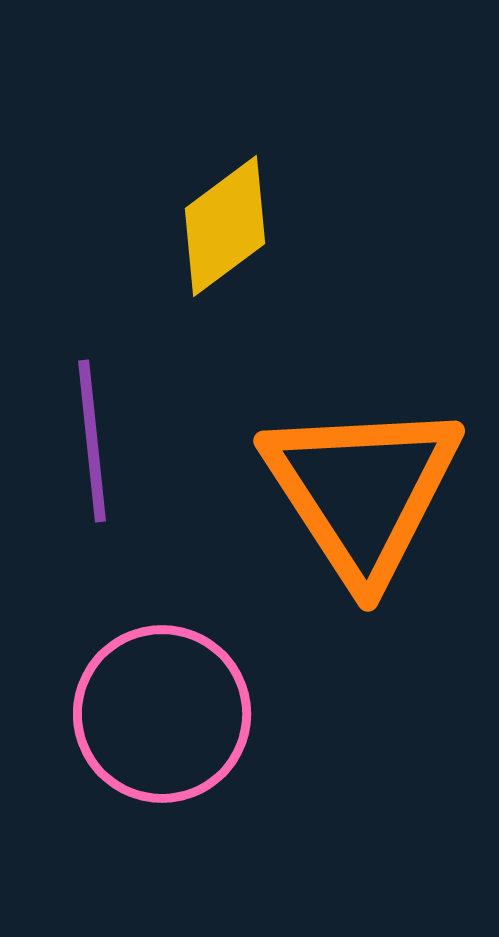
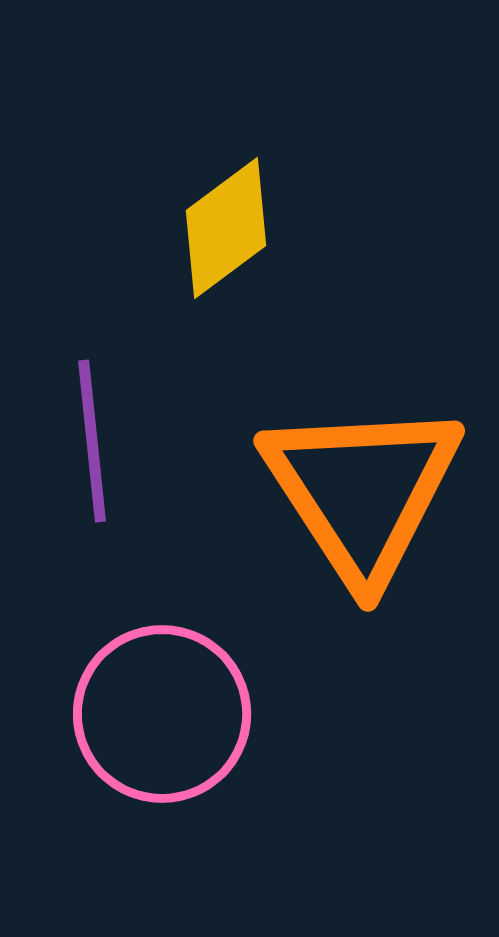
yellow diamond: moved 1 px right, 2 px down
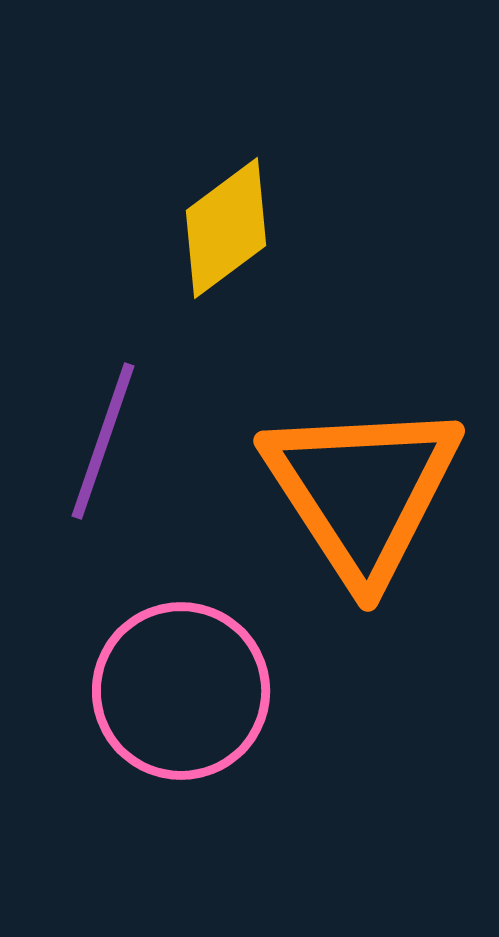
purple line: moved 11 px right; rotated 25 degrees clockwise
pink circle: moved 19 px right, 23 px up
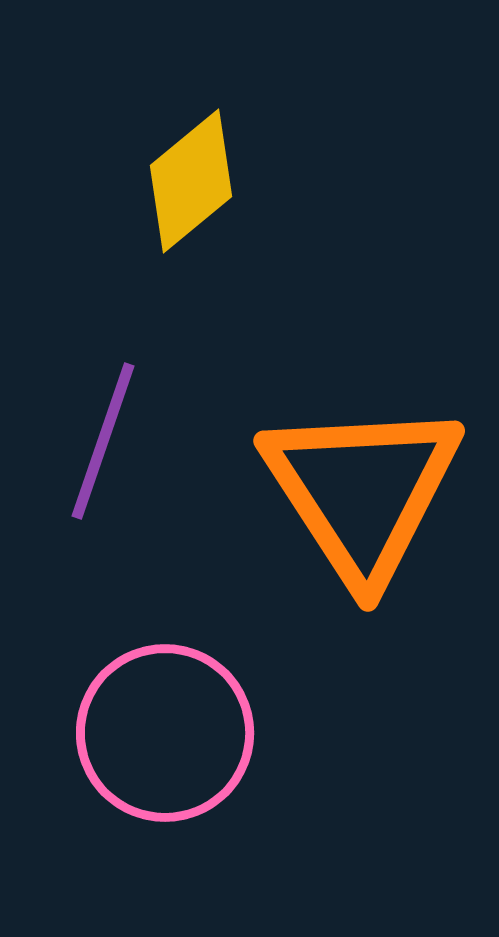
yellow diamond: moved 35 px left, 47 px up; rotated 3 degrees counterclockwise
pink circle: moved 16 px left, 42 px down
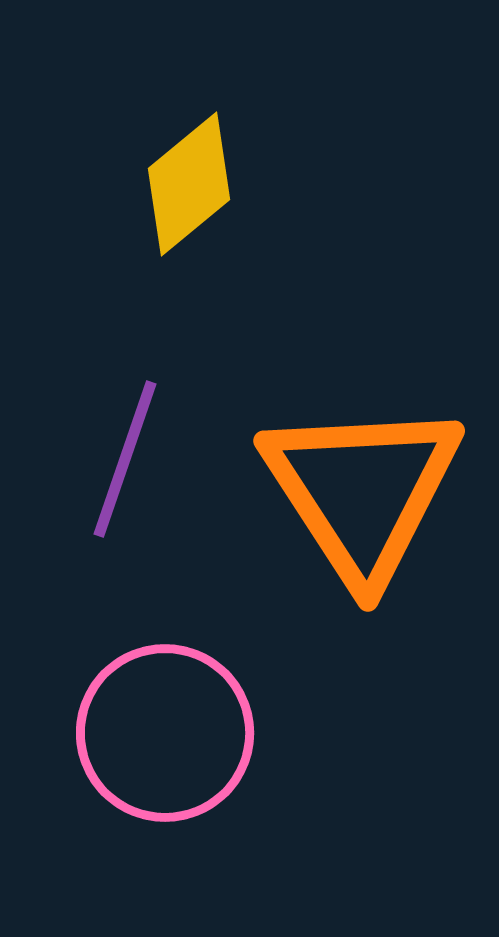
yellow diamond: moved 2 px left, 3 px down
purple line: moved 22 px right, 18 px down
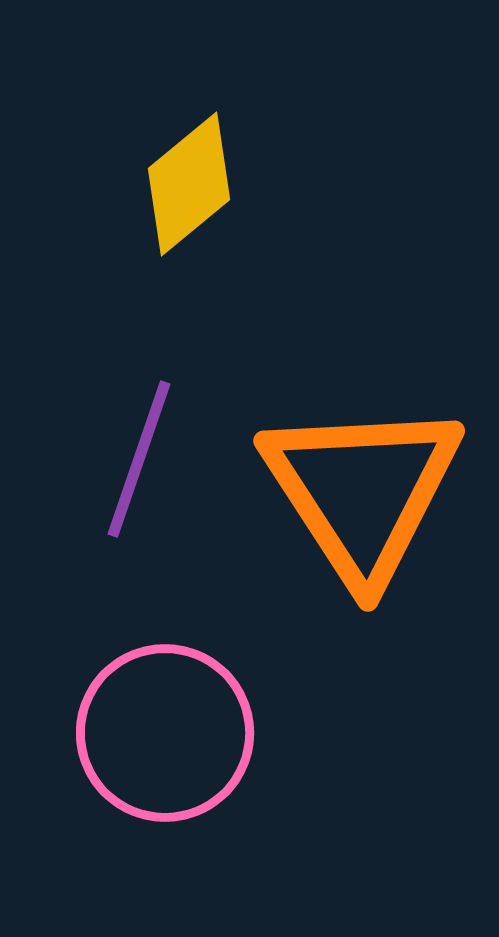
purple line: moved 14 px right
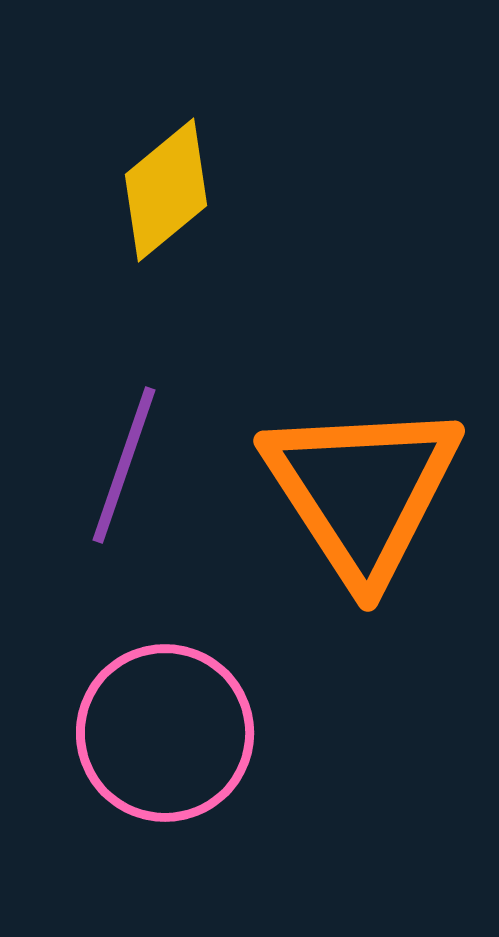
yellow diamond: moved 23 px left, 6 px down
purple line: moved 15 px left, 6 px down
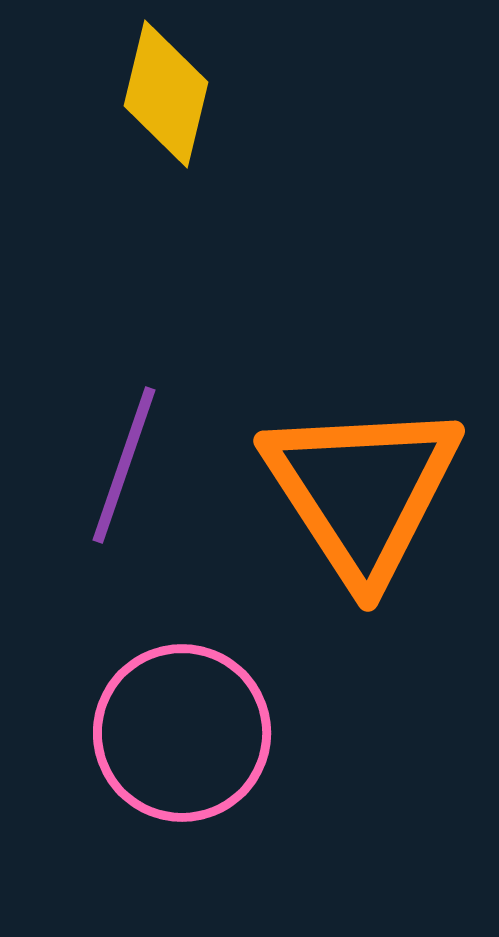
yellow diamond: moved 96 px up; rotated 37 degrees counterclockwise
pink circle: moved 17 px right
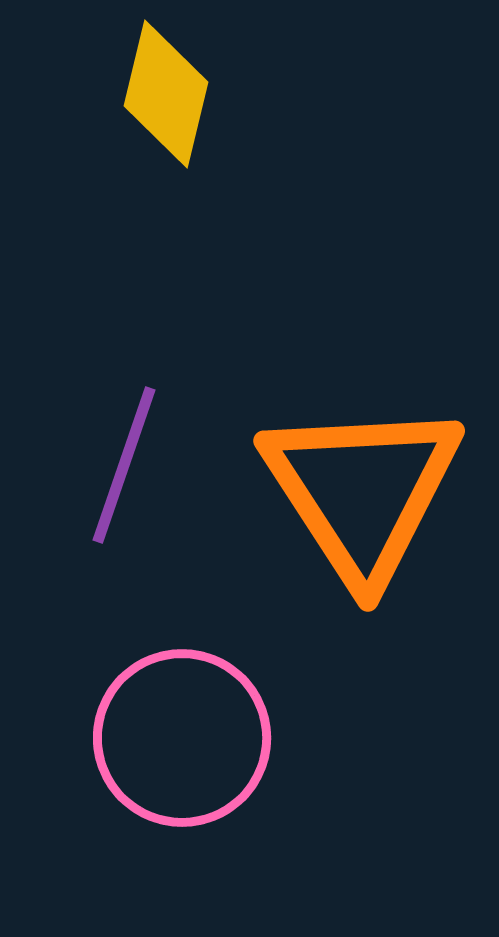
pink circle: moved 5 px down
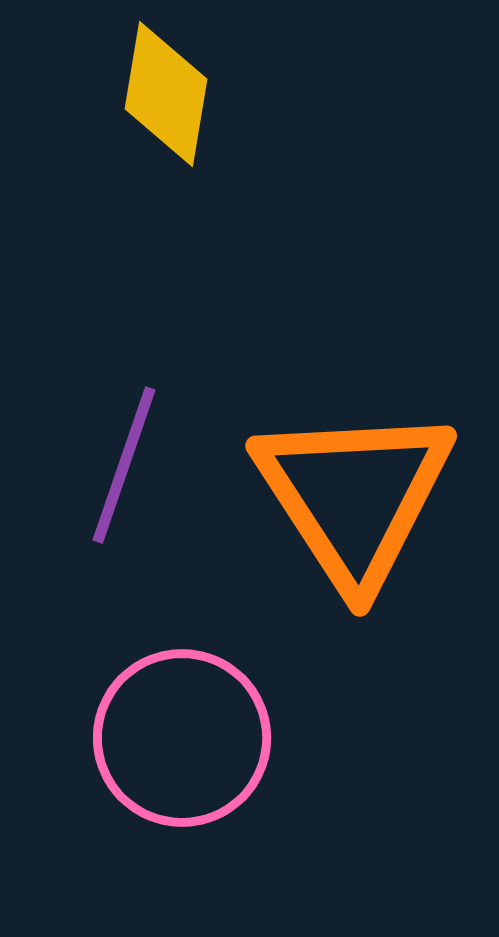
yellow diamond: rotated 4 degrees counterclockwise
orange triangle: moved 8 px left, 5 px down
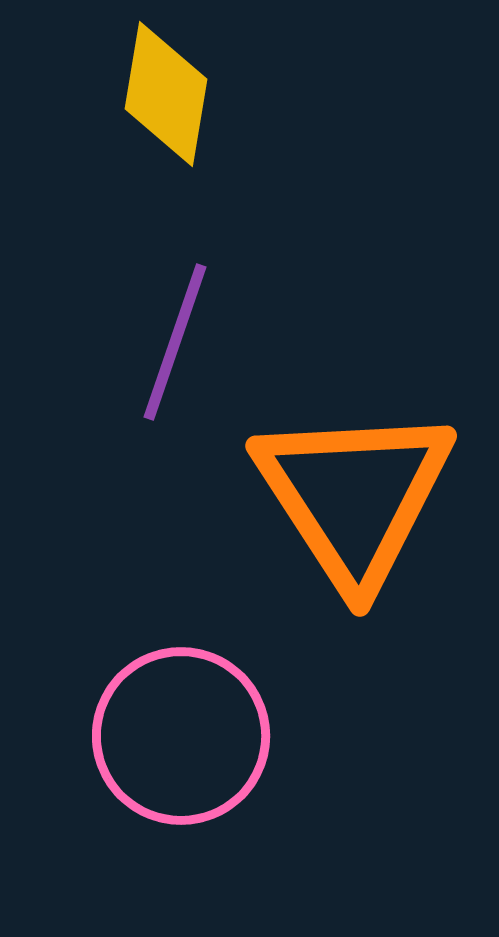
purple line: moved 51 px right, 123 px up
pink circle: moved 1 px left, 2 px up
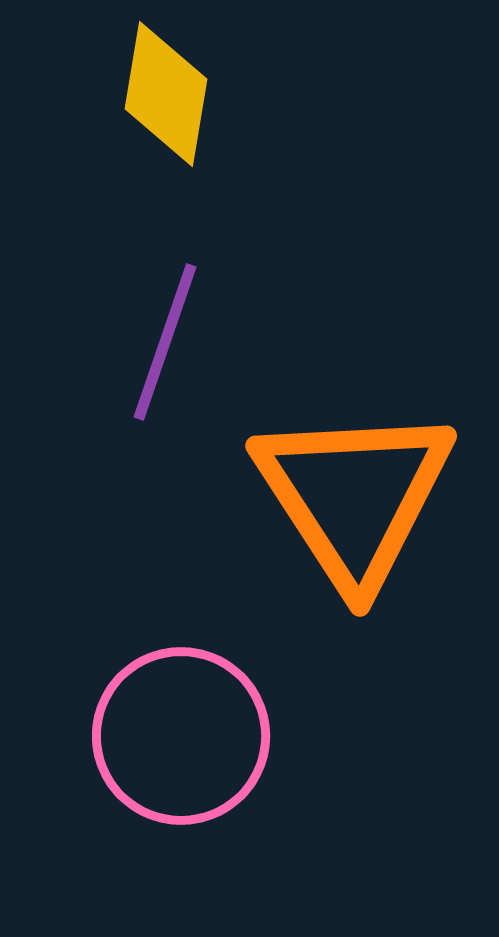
purple line: moved 10 px left
